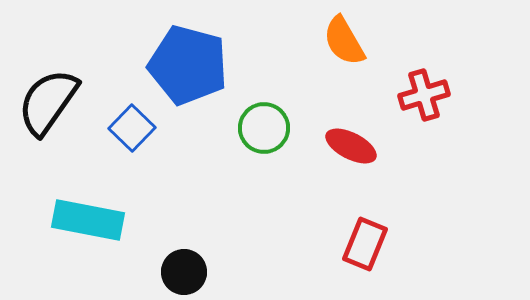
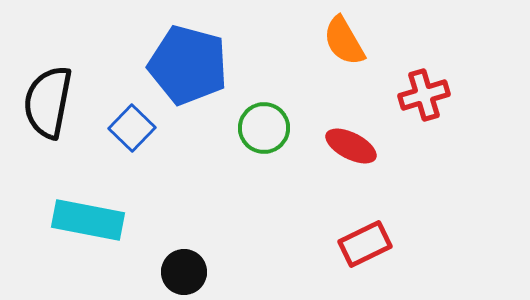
black semicircle: rotated 24 degrees counterclockwise
red rectangle: rotated 42 degrees clockwise
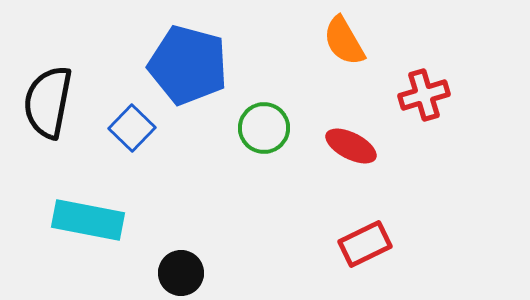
black circle: moved 3 px left, 1 px down
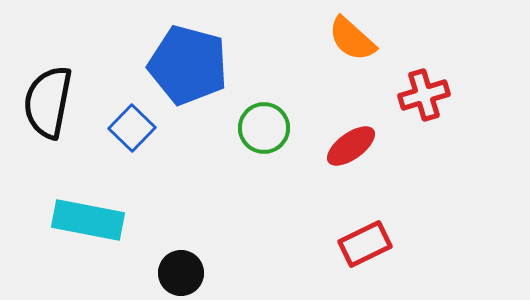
orange semicircle: moved 8 px right, 2 px up; rotated 18 degrees counterclockwise
red ellipse: rotated 63 degrees counterclockwise
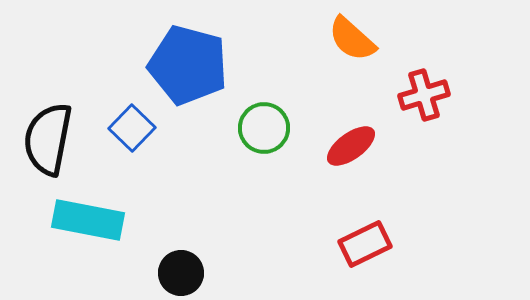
black semicircle: moved 37 px down
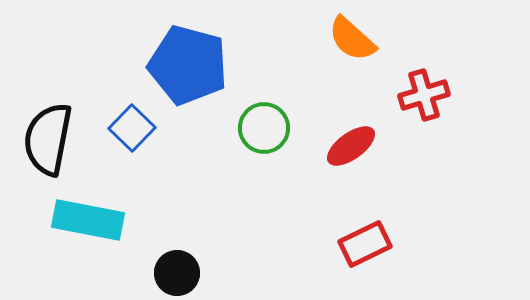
black circle: moved 4 px left
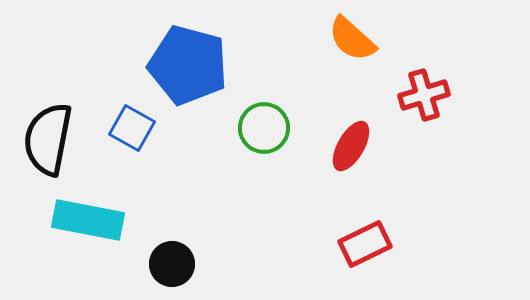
blue square: rotated 15 degrees counterclockwise
red ellipse: rotated 24 degrees counterclockwise
black circle: moved 5 px left, 9 px up
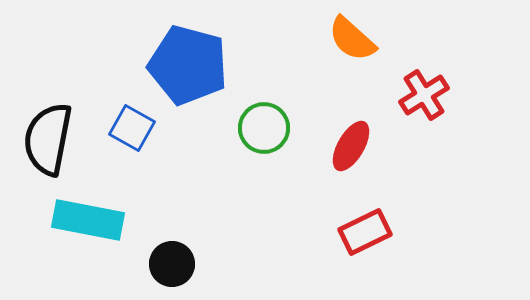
red cross: rotated 15 degrees counterclockwise
red rectangle: moved 12 px up
